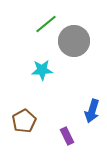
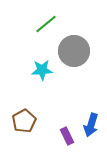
gray circle: moved 10 px down
blue arrow: moved 1 px left, 14 px down
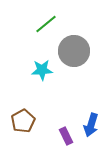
brown pentagon: moved 1 px left
purple rectangle: moved 1 px left
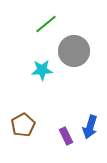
brown pentagon: moved 4 px down
blue arrow: moved 1 px left, 2 px down
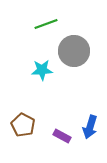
green line: rotated 20 degrees clockwise
brown pentagon: rotated 15 degrees counterclockwise
purple rectangle: moved 4 px left; rotated 36 degrees counterclockwise
